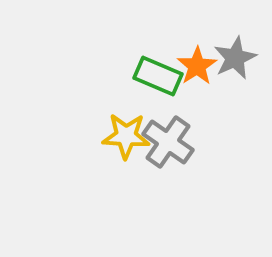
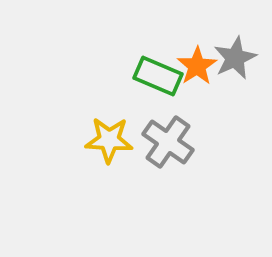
yellow star: moved 17 px left, 4 px down
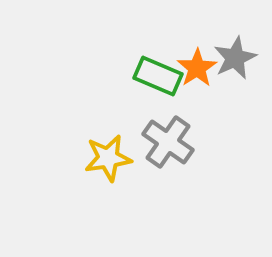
orange star: moved 2 px down
yellow star: moved 1 px left, 18 px down; rotated 12 degrees counterclockwise
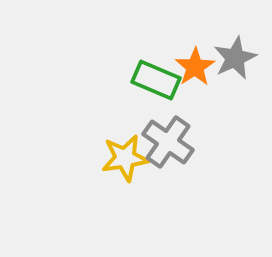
orange star: moved 2 px left, 1 px up
green rectangle: moved 2 px left, 4 px down
yellow star: moved 17 px right
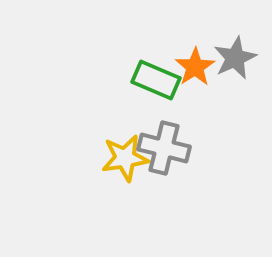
gray cross: moved 4 px left, 6 px down; rotated 21 degrees counterclockwise
